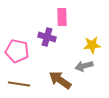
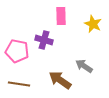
pink rectangle: moved 1 px left, 1 px up
purple cross: moved 3 px left, 3 px down
yellow star: moved 1 px right, 21 px up; rotated 30 degrees clockwise
gray arrow: rotated 48 degrees clockwise
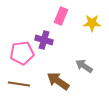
pink rectangle: rotated 24 degrees clockwise
yellow star: moved 1 px left, 1 px up; rotated 24 degrees counterclockwise
pink pentagon: moved 5 px right, 2 px down; rotated 20 degrees counterclockwise
brown arrow: moved 2 px left, 1 px down
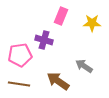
pink pentagon: moved 2 px left, 2 px down
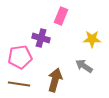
yellow star: moved 16 px down
purple cross: moved 3 px left, 2 px up
pink pentagon: moved 2 px down
brown arrow: moved 3 px left, 1 px up; rotated 70 degrees clockwise
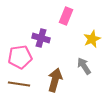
pink rectangle: moved 5 px right
yellow star: rotated 24 degrees counterclockwise
gray arrow: rotated 24 degrees clockwise
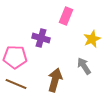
pink pentagon: moved 5 px left; rotated 10 degrees clockwise
brown line: moved 3 px left; rotated 15 degrees clockwise
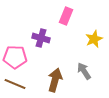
yellow star: moved 2 px right
gray arrow: moved 5 px down
brown line: moved 1 px left
